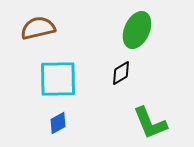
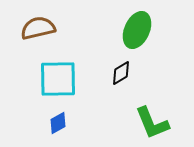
green L-shape: moved 2 px right
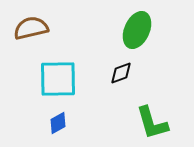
brown semicircle: moved 7 px left
black diamond: rotated 10 degrees clockwise
green L-shape: rotated 6 degrees clockwise
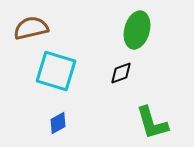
green ellipse: rotated 9 degrees counterclockwise
cyan square: moved 2 px left, 8 px up; rotated 18 degrees clockwise
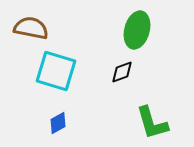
brown semicircle: rotated 24 degrees clockwise
black diamond: moved 1 px right, 1 px up
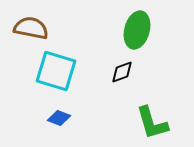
blue diamond: moved 1 px right, 5 px up; rotated 50 degrees clockwise
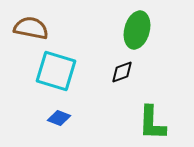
green L-shape: rotated 18 degrees clockwise
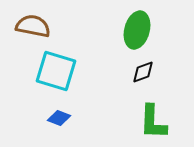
brown semicircle: moved 2 px right, 2 px up
black diamond: moved 21 px right
green L-shape: moved 1 px right, 1 px up
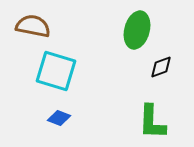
black diamond: moved 18 px right, 5 px up
green L-shape: moved 1 px left
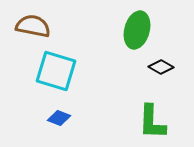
black diamond: rotated 50 degrees clockwise
